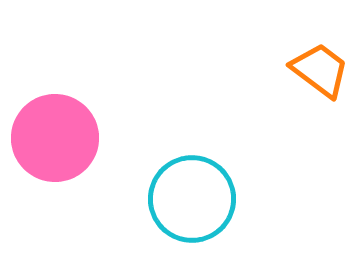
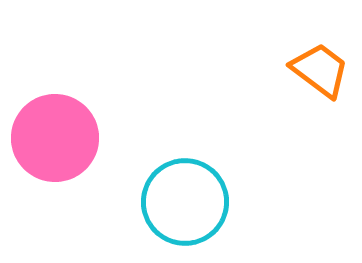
cyan circle: moved 7 px left, 3 px down
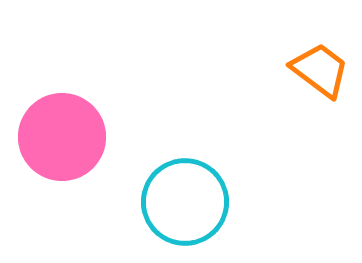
pink circle: moved 7 px right, 1 px up
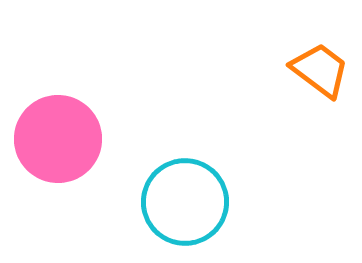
pink circle: moved 4 px left, 2 px down
